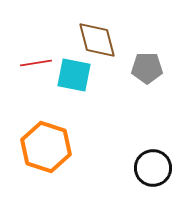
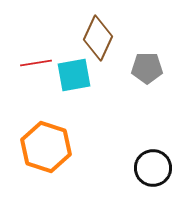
brown diamond: moved 1 px right, 2 px up; rotated 39 degrees clockwise
cyan square: rotated 21 degrees counterclockwise
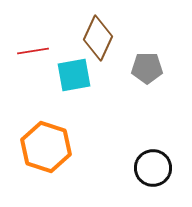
red line: moved 3 px left, 12 px up
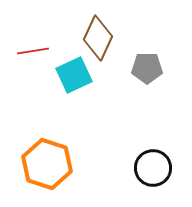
cyan square: rotated 15 degrees counterclockwise
orange hexagon: moved 1 px right, 17 px down
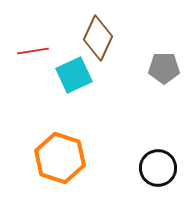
gray pentagon: moved 17 px right
orange hexagon: moved 13 px right, 6 px up
black circle: moved 5 px right
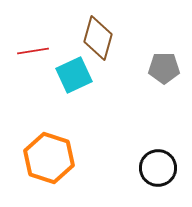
brown diamond: rotated 9 degrees counterclockwise
orange hexagon: moved 11 px left
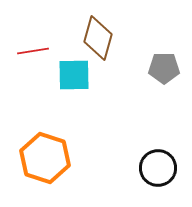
cyan square: rotated 24 degrees clockwise
orange hexagon: moved 4 px left
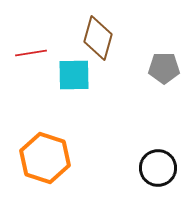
red line: moved 2 px left, 2 px down
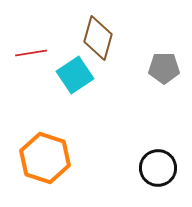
cyan square: moved 1 px right; rotated 33 degrees counterclockwise
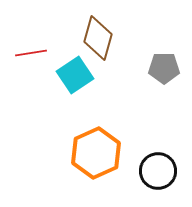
orange hexagon: moved 51 px right, 5 px up; rotated 18 degrees clockwise
black circle: moved 3 px down
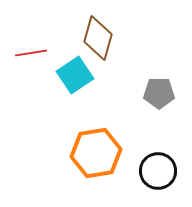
gray pentagon: moved 5 px left, 25 px down
orange hexagon: rotated 15 degrees clockwise
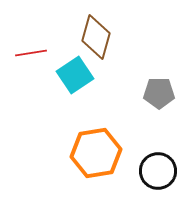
brown diamond: moved 2 px left, 1 px up
